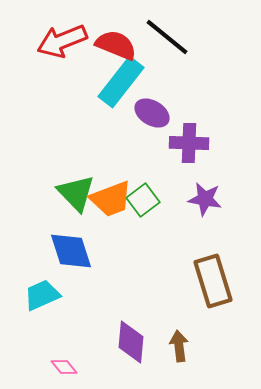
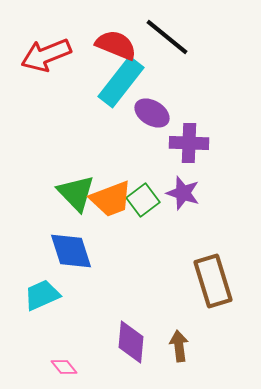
red arrow: moved 16 px left, 14 px down
purple star: moved 22 px left, 6 px up; rotated 8 degrees clockwise
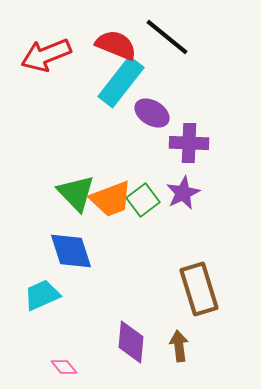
purple star: rotated 28 degrees clockwise
brown rectangle: moved 14 px left, 8 px down
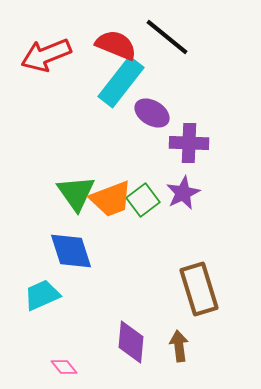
green triangle: rotated 9 degrees clockwise
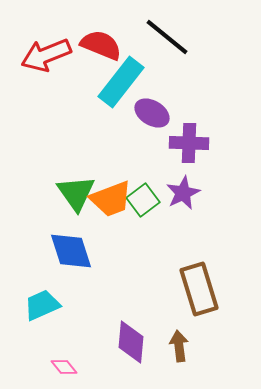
red semicircle: moved 15 px left
cyan trapezoid: moved 10 px down
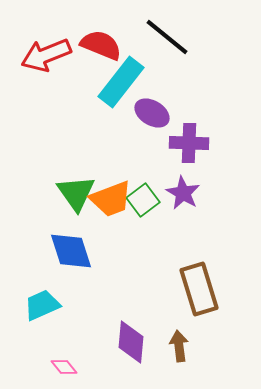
purple star: rotated 16 degrees counterclockwise
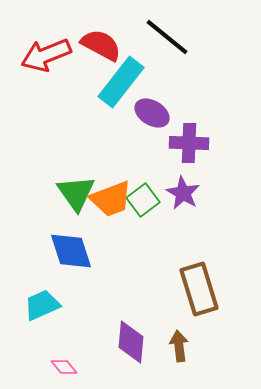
red semicircle: rotated 6 degrees clockwise
